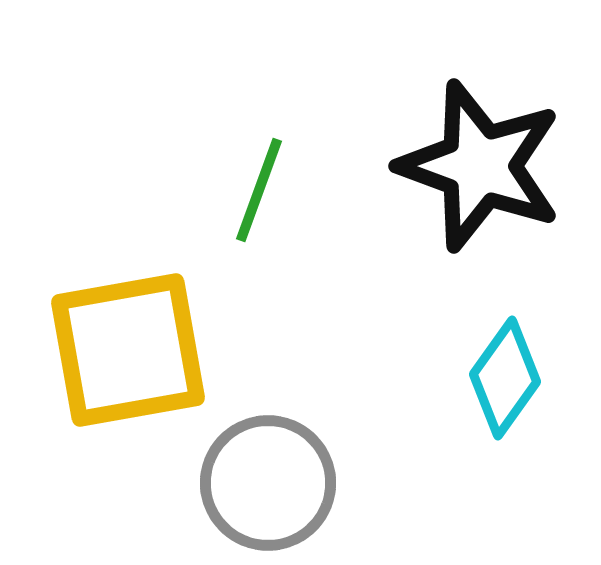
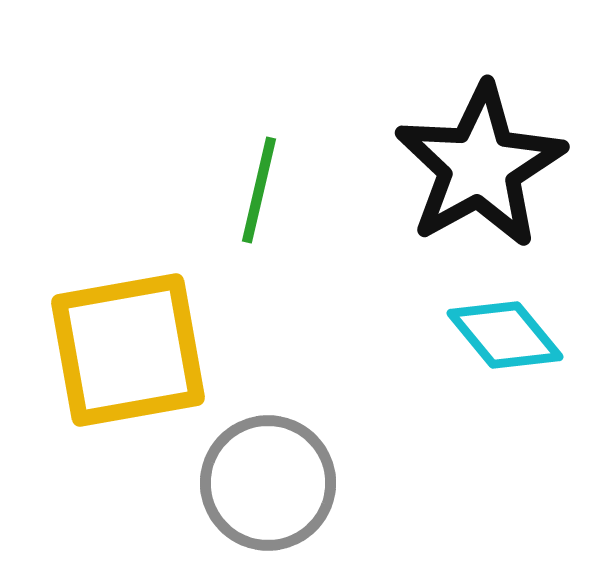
black star: rotated 23 degrees clockwise
green line: rotated 7 degrees counterclockwise
cyan diamond: moved 43 px up; rotated 75 degrees counterclockwise
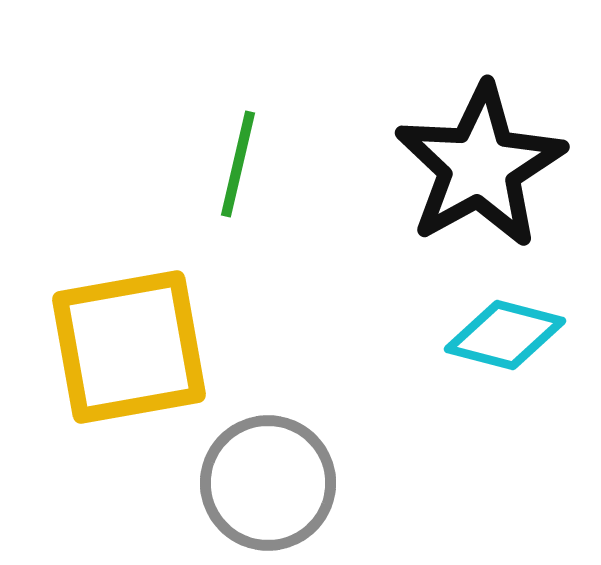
green line: moved 21 px left, 26 px up
cyan diamond: rotated 36 degrees counterclockwise
yellow square: moved 1 px right, 3 px up
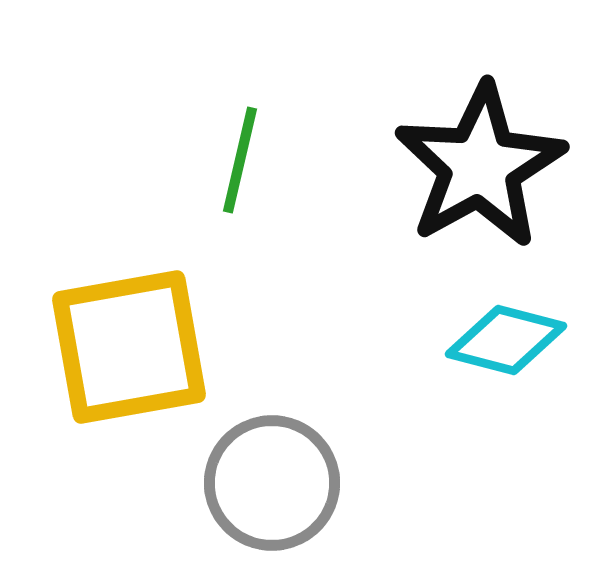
green line: moved 2 px right, 4 px up
cyan diamond: moved 1 px right, 5 px down
gray circle: moved 4 px right
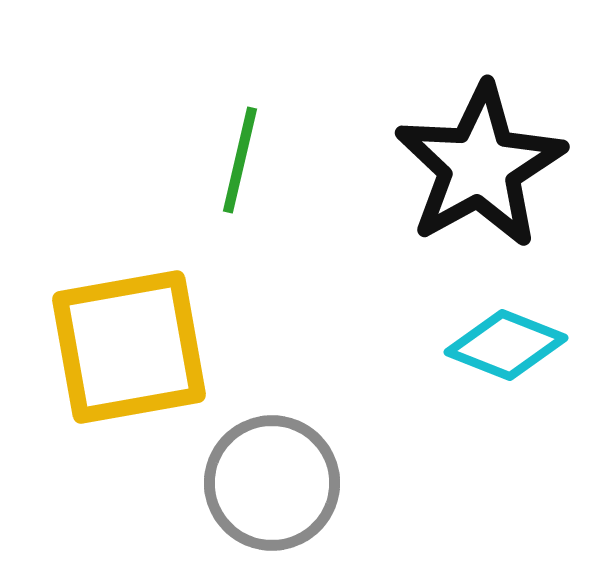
cyan diamond: moved 5 px down; rotated 7 degrees clockwise
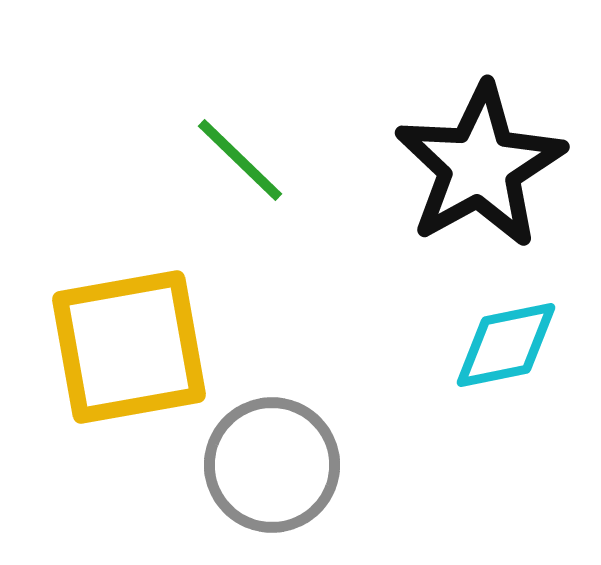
green line: rotated 59 degrees counterclockwise
cyan diamond: rotated 33 degrees counterclockwise
gray circle: moved 18 px up
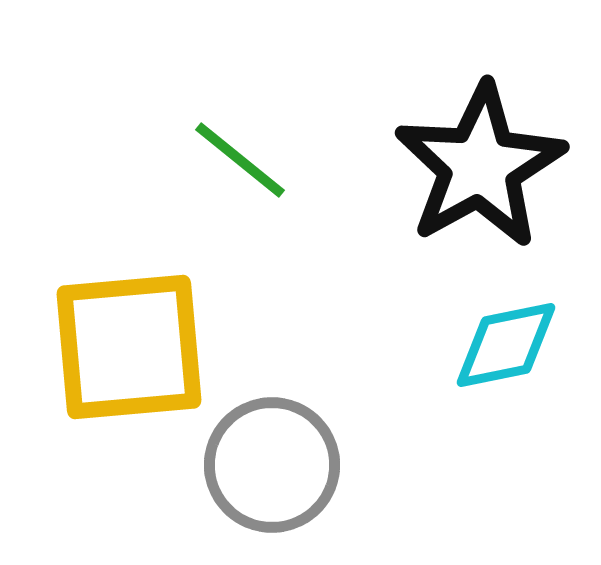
green line: rotated 5 degrees counterclockwise
yellow square: rotated 5 degrees clockwise
